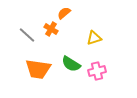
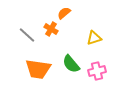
green semicircle: rotated 18 degrees clockwise
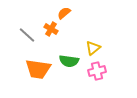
yellow triangle: moved 1 px left, 10 px down; rotated 21 degrees counterclockwise
green semicircle: moved 2 px left, 3 px up; rotated 42 degrees counterclockwise
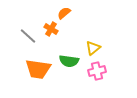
gray line: moved 1 px right, 1 px down
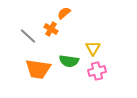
yellow triangle: rotated 21 degrees counterclockwise
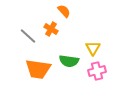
orange semicircle: moved 2 px up; rotated 88 degrees clockwise
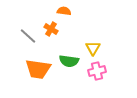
orange semicircle: rotated 40 degrees counterclockwise
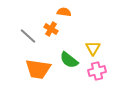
orange semicircle: moved 1 px down
green semicircle: moved 1 px up; rotated 30 degrees clockwise
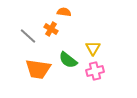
green semicircle: moved 1 px left
pink cross: moved 2 px left
